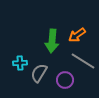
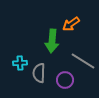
orange arrow: moved 6 px left, 11 px up
gray semicircle: rotated 30 degrees counterclockwise
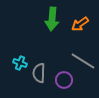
orange arrow: moved 9 px right
green arrow: moved 22 px up
cyan cross: rotated 24 degrees clockwise
purple circle: moved 1 px left
